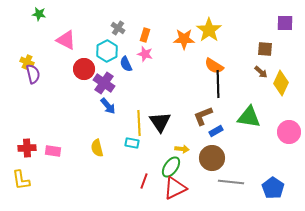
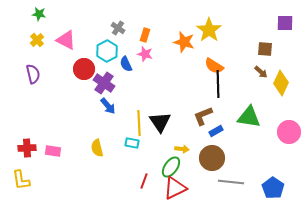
orange star: moved 3 px down; rotated 15 degrees clockwise
yellow cross: moved 10 px right, 22 px up; rotated 24 degrees clockwise
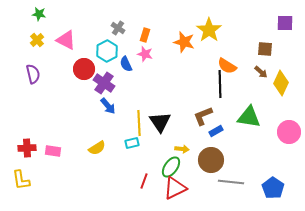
orange semicircle: moved 13 px right
black line: moved 2 px right
cyan rectangle: rotated 24 degrees counterclockwise
yellow semicircle: rotated 108 degrees counterclockwise
brown circle: moved 1 px left, 2 px down
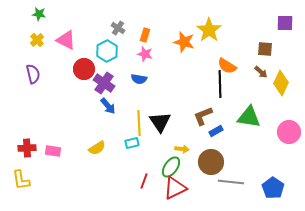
blue semicircle: moved 13 px right, 15 px down; rotated 56 degrees counterclockwise
brown circle: moved 2 px down
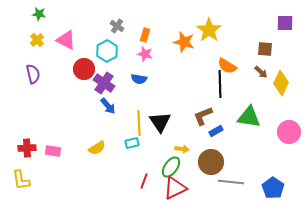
gray cross: moved 1 px left, 2 px up
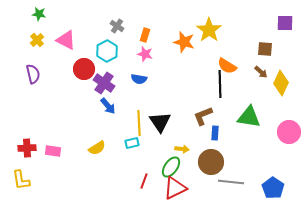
blue rectangle: moved 1 px left, 2 px down; rotated 56 degrees counterclockwise
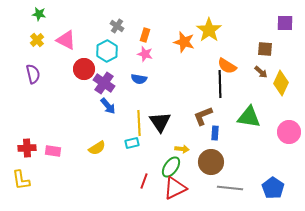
gray line: moved 1 px left, 6 px down
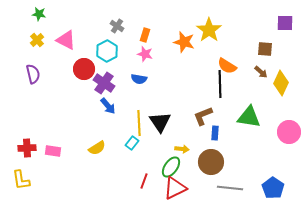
cyan rectangle: rotated 40 degrees counterclockwise
